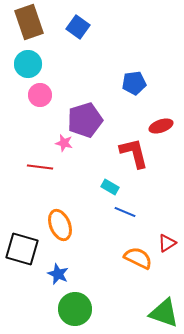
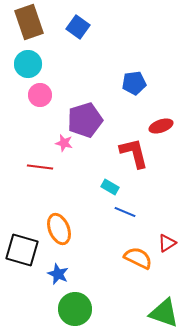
orange ellipse: moved 1 px left, 4 px down
black square: moved 1 px down
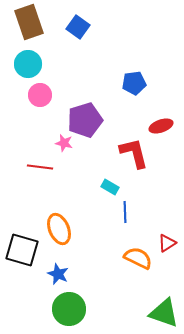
blue line: rotated 65 degrees clockwise
green circle: moved 6 px left
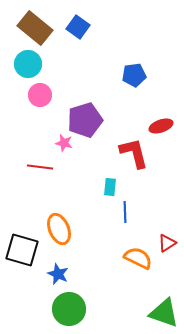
brown rectangle: moved 6 px right, 6 px down; rotated 32 degrees counterclockwise
blue pentagon: moved 8 px up
cyan rectangle: rotated 66 degrees clockwise
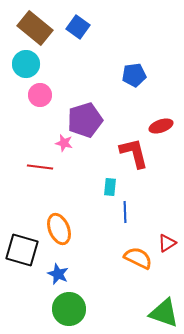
cyan circle: moved 2 px left
